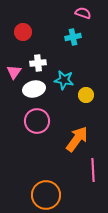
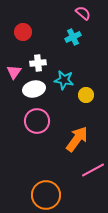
pink semicircle: rotated 21 degrees clockwise
cyan cross: rotated 14 degrees counterclockwise
pink line: rotated 65 degrees clockwise
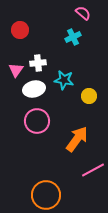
red circle: moved 3 px left, 2 px up
pink triangle: moved 2 px right, 2 px up
yellow circle: moved 3 px right, 1 px down
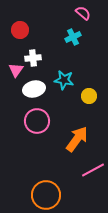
white cross: moved 5 px left, 5 px up
